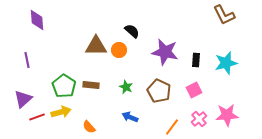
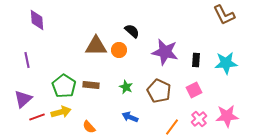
cyan star: rotated 10 degrees clockwise
pink star: moved 1 px down
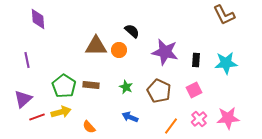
purple diamond: moved 1 px right, 1 px up
pink star: moved 1 px right, 2 px down
orange line: moved 1 px left, 1 px up
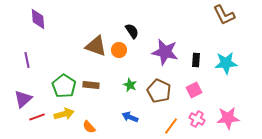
black semicircle: rotated 14 degrees clockwise
brown triangle: rotated 20 degrees clockwise
green star: moved 4 px right, 2 px up
yellow arrow: moved 3 px right, 2 px down
pink cross: moved 2 px left; rotated 21 degrees counterclockwise
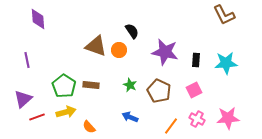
yellow arrow: moved 2 px right, 2 px up
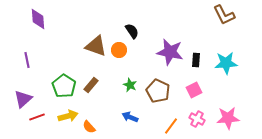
purple star: moved 5 px right
brown rectangle: rotated 56 degrees counterclockwise
brown pentagon: moved 1 px left
yellow arrow: moved 2 px right, 4 px down
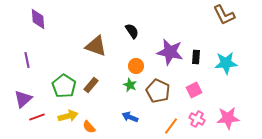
orange circle: moved 17 px right, 16 px down
black rectangle: moved 3 px up
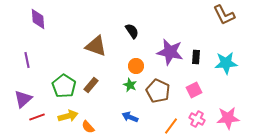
orange semicircle: moved 1 px left
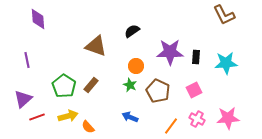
black semicircle: rotated 91 degrees counterclockwise
purple star: rotated 12 degrees counterclockwise
